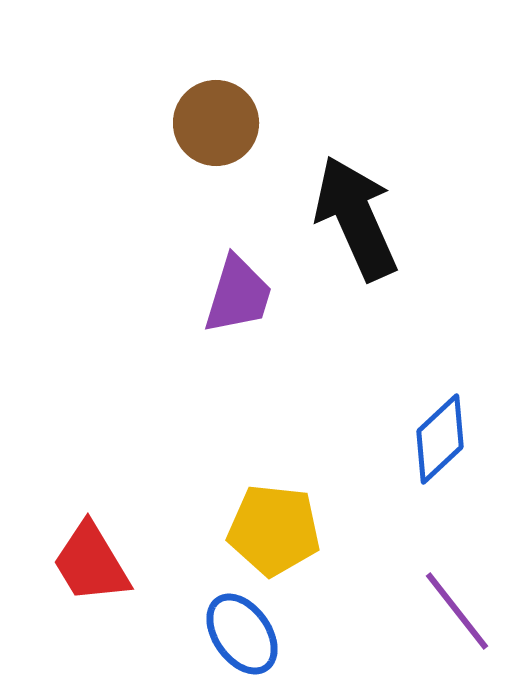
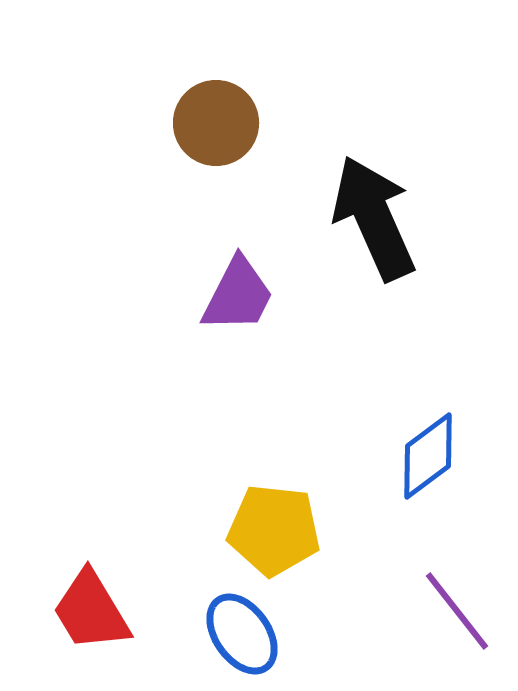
black arrow: moved 18 px right
purple trapezoid: rotated 10 degrees clockwise
blue diamond: moved 12 px left, 17 px down; rotated 6 degrees clockwise
red trapezoid: moved 48 px down
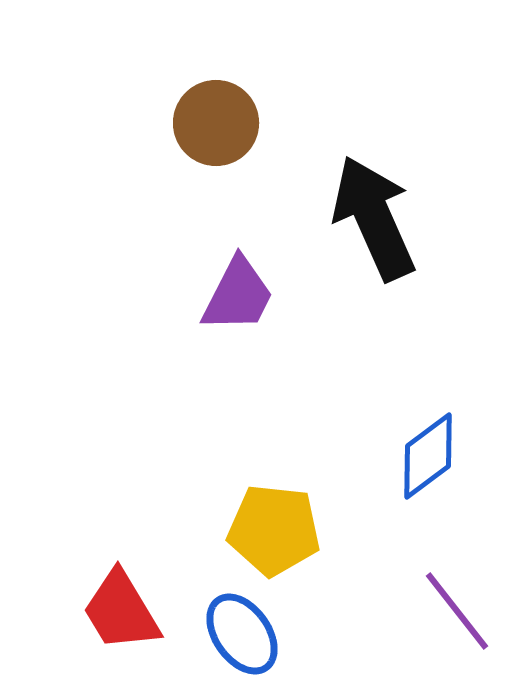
red trapezoid: moved 30 px right
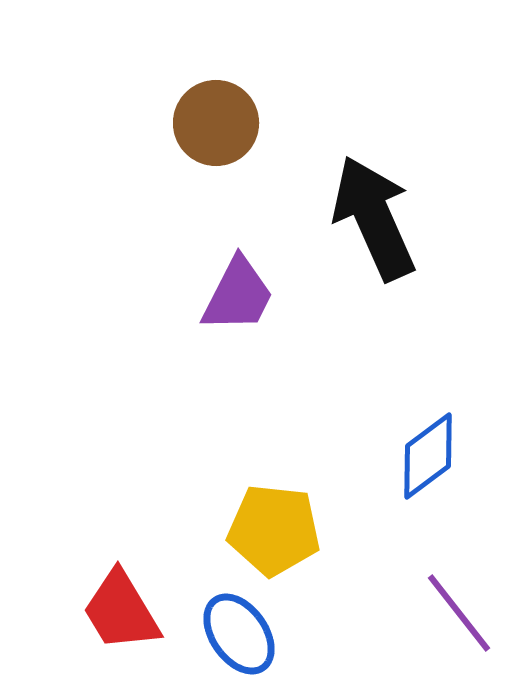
purple line: moved 2 px right, 2 px down
blue ellipse: moved 3 px left
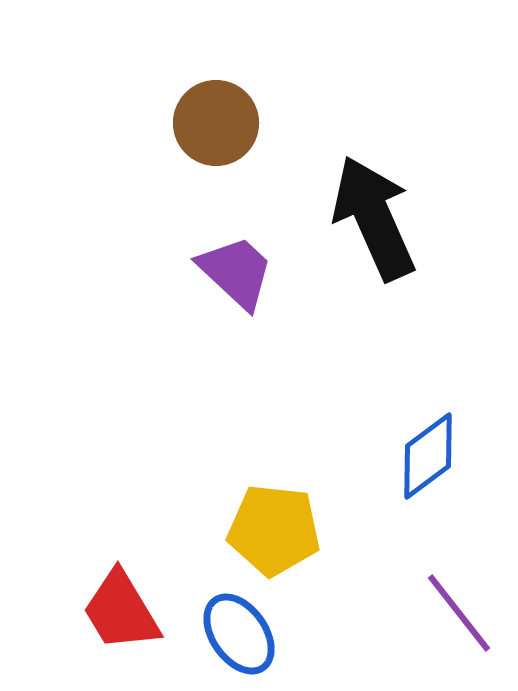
purple trapezoid: moved 2 px left, 23 px up; rotated 74 degrees counterclockwise
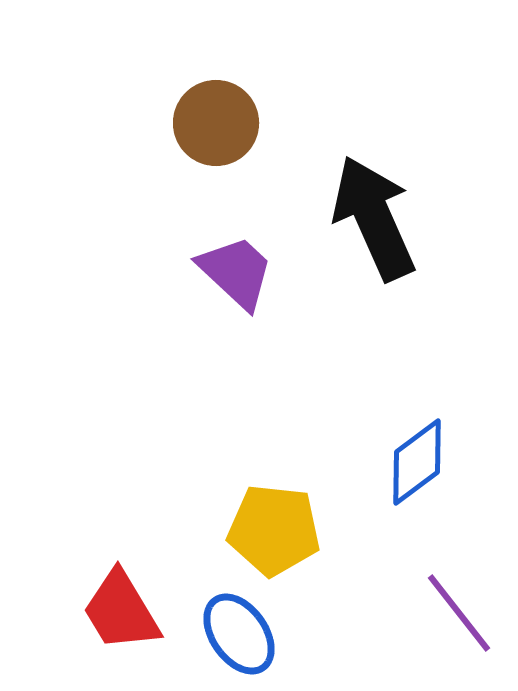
blue diamond: moved 11 px left, 6 px down
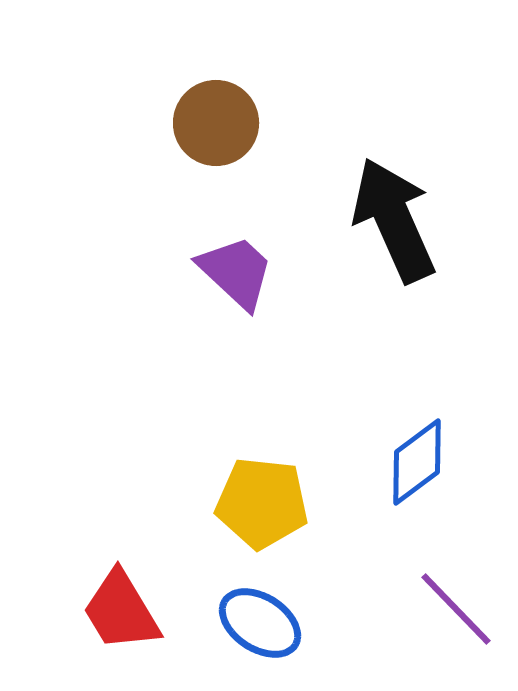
black arrow: moved 20 px right, 2 px down
yellow pentagon: moved 12 px left, 27 px up
purple line: moved 3 px left, 4 px up; rotated 6 degrees counterclockwise
blue ellipse: moved 21 px right, 11 px up; rotated 22 degrees counterclockwise
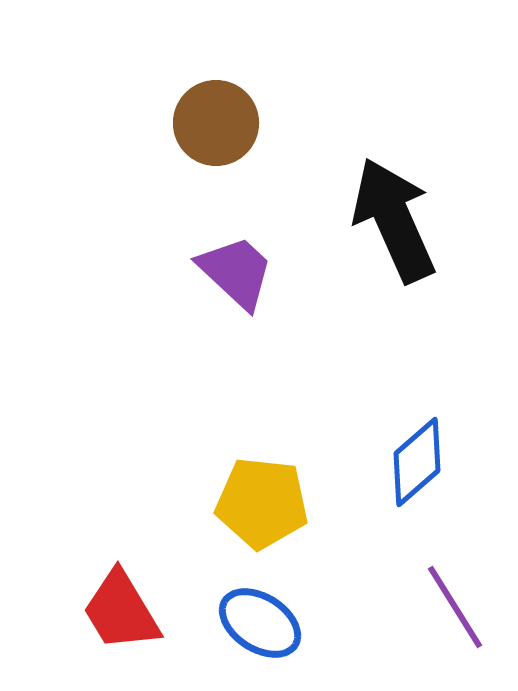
blue diamond: rotated 4 degrees counterclockwise
purple line: moved 1 px left, 2 px up; rotated 12 degrees clockwise
